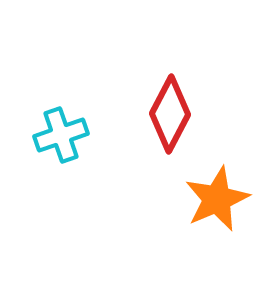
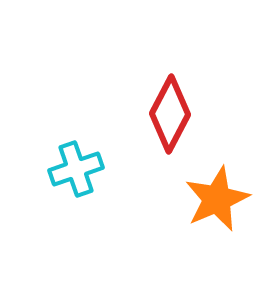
cyan cross: moved 15 px right, 34 px down
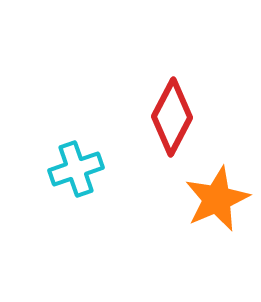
red diamond: moved 2 px right, 3 px down
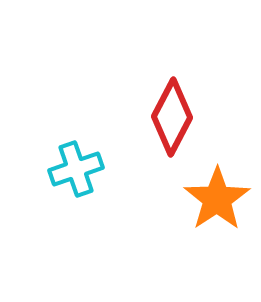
orange star: rotated 10 degrees counterclockwise
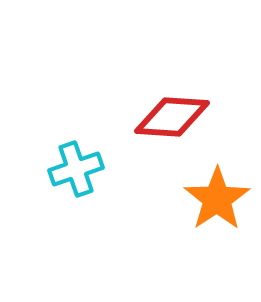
red diamond: rotated 66 degrees clockwise
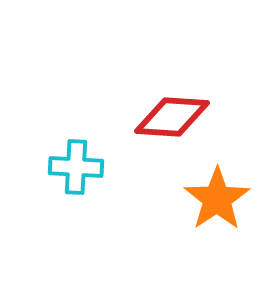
cyan cross: moved 2 px up; rotated 22 degrees clockwise
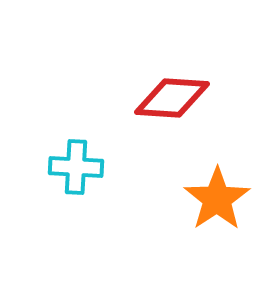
red diamond: moved 19 px up
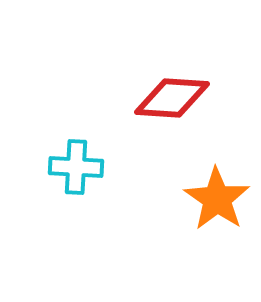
orange star: rotated 4 degrees counterclockwise
